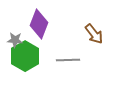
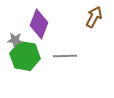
brown arrow: moved 17 px up; rotated 115 degrees counterclockwise
green hexagon: rotated 20 degrees counterclockwise
gray line: moved 3 px left, 4 px up
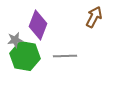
purple diamond: moved 1 px left, 1 px down
gray star: rotated 14 degrees counterclockwise
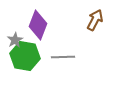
brown arrow: moved 1 px right, 3 px down
gray star: rotated 21 degrees counterclockwise
gray line: moved 2 px left, 1 px down
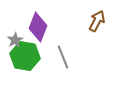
brown arrow: moved 2 px right, 1 px down
purple diamond: moved 2 px down
gray line: rotated 70 degrees clockwise
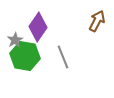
purple diamond: rotated 12 degrees clockwise
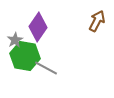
gray line: moved 17 px left, 11 px down; rotated 40 degrees counterclockwise
